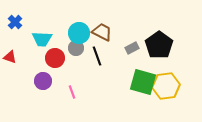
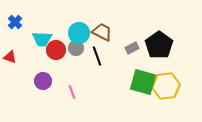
red circle: moved 1 px right, 8 px up
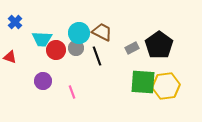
green square: rotated 12 degrees counterclockwise
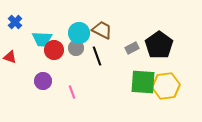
brown trapezoid: moved 2 px up
red circle: moved 2 px left
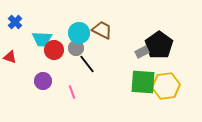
gray rectangle: moved 10 px right, 4 px down
black line: moved 10 px left, 8 px down; rotated 18 degrees counterclockwise
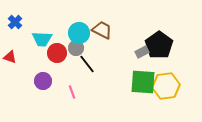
red circle: moved 3 px right, 3 px down
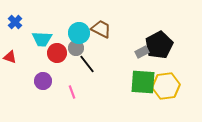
brown trapezoid: moved 1 px left, 1 px up
black pentagon: rotated 8 degrees clockwise
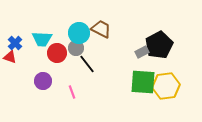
blue cross: moved 21 px down
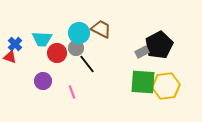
blue cross: moved 1 px down
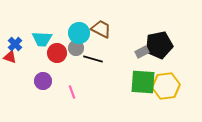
black pentagon: rotated 16 degrees clockwise
black line: moved 6 px right, 5 px up; rotated 36 degrees counterclockwise
